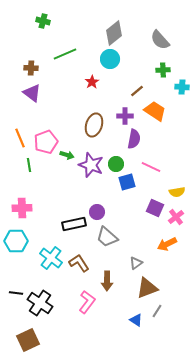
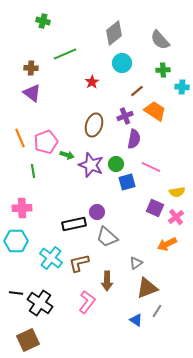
cyan circle at (110, 59): moved 12 px right, 4 px down
purple cross at (125, 116): rotated 21 degrees counterclockwise
green line at (29, 165): moved 4 px right, 6 px down
brown L-shape at (79, 263): rotated 70 degrees counterclockwise
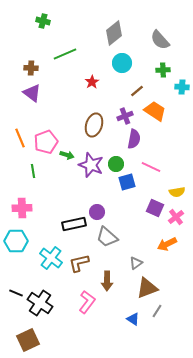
black line at (16, 293): rotated 16 degrees clockwise
blue triangle at (136, 320): moved 3 px left, 1 px up
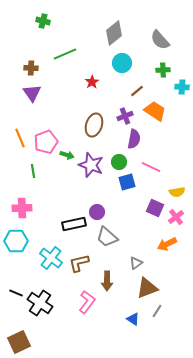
purple triangle at (32, 93): rotated 18 degrees clockwise
green circle at (116, 164): moved 3 px right, 2 px up
brown square at (28, 340): moved 9 px left, 2 px down
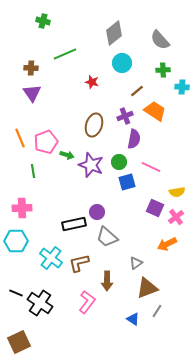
red star at (92, 82): rotated 24 degrees counterclockwise
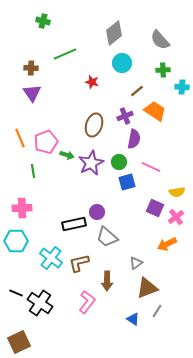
purple star at (91, 165): moved 2 px up; rotated 25 degrees clockwise
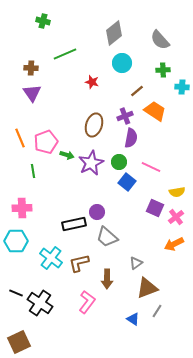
purple semicircle at (134, 139): moved 3 px left, 1 px up
blue square at (127, 182): rotated 36 degrees counterclockwise
orange arrow at (167, 244): moved 7 px right
brown arrow at (107, 281): moved 2 px up
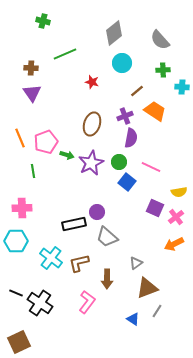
brown ellipse at (94, 125): moved 2 px left, 1 px up
yellow semicircle at (177, 192): moved 2 px right
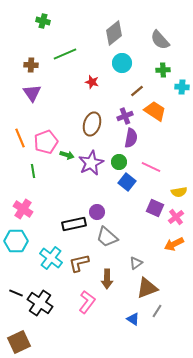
brown cross at (31, 68): moved 3 px up
pink cross at (22, 208): moved 1 px right, 1 px down; rotated 36 degrees clockwise
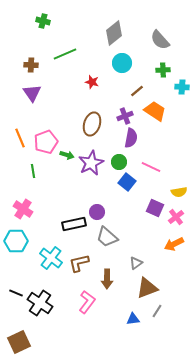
blue triangle at (133, 319): rotated 40 degrees counterclockwise
